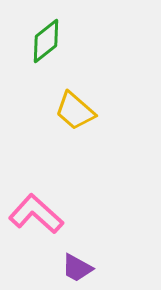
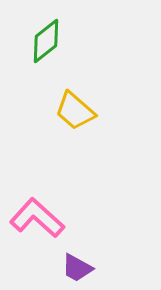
pink L-shape: moved 1 px right, 4 px down
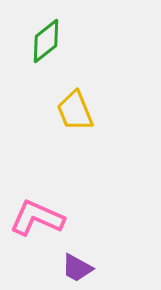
yellow trapezoid: rotated 27 degrees clockwise
pink L-shape: rotated 18 degrees counterclockwise
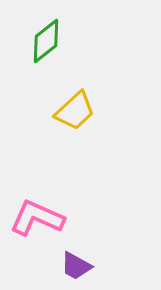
yellow trapezoid: rotated 111 degrees counterclockwise
purple trapezoid: moved 1 px left, 2 px up
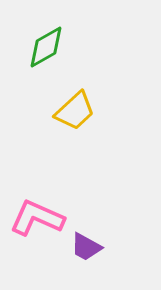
green diamond: moved 6 px down; rotated 9 degrees clockwise
purple trapezoid: moved 10 px right, 19 px up
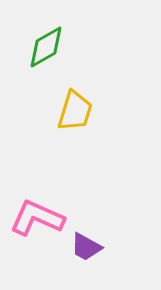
yellow trapezoid: rotated 30 degrees counterclockwise
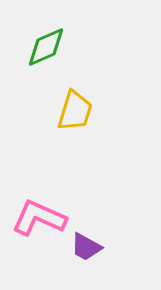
green diamond: rotated 6 degrees clockwise
pink L-shape: moved 2 px right
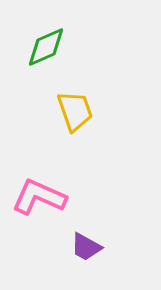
yellow trapezoid: rotated 36 degrees counterclockwise
pink L-shape: moved 21 px up
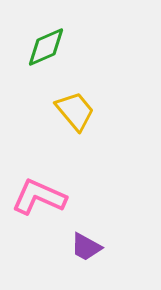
yellow trapezoid: rotated 21 degrees counterclockwise
